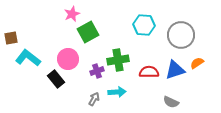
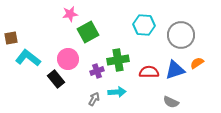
pink star: moved 2 px left; rotated 14 degrees clockwise
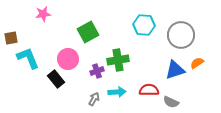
pink star: moved 27 px left
cyan L-shape: rotated 30 degrees clockwise
red semicircle: moved 18 px down
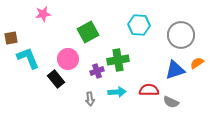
cyan hexagon: moved 5 px left
gray arrow: moved 4 px left; rotated 144 degrees clockwise
